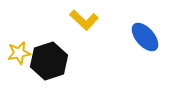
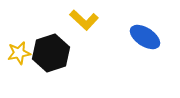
blue ellipse: rotated 16 degrees counterclockwise
black hexagon: moved 2 px right, 8 px up
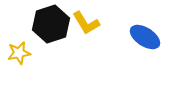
yellow L-shape: moved 2 px right, 3 px down; rotated 16 degrees clockwise
black hexagon: moved 29 px up
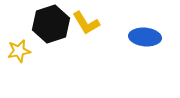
blue ellipse: rotated 28 degrees counterclockwise
yellow star: moved 2 px up
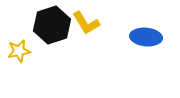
black hexagon: moved 1 px right, 1 px down
blue ellipse: moved 1 px right
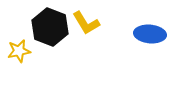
black hexagon: moved 2 px left, 2 px down; rotated 21 degrees counterclockwise
blue ellipse: moved 4 px right, 3 px up
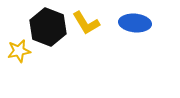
black hexagon: moved 2 px left
blue ellipse: moved 15 px left, 11 px up
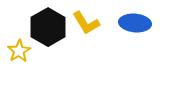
black hexagon: rotated 9 degrees clockwise
yellow star: rotated 20 degrees counterclockwise
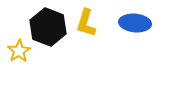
yellow L-shape: rotated 48 degrees clockwise
black hexagon: rotated 9 degrees counterclockwise
